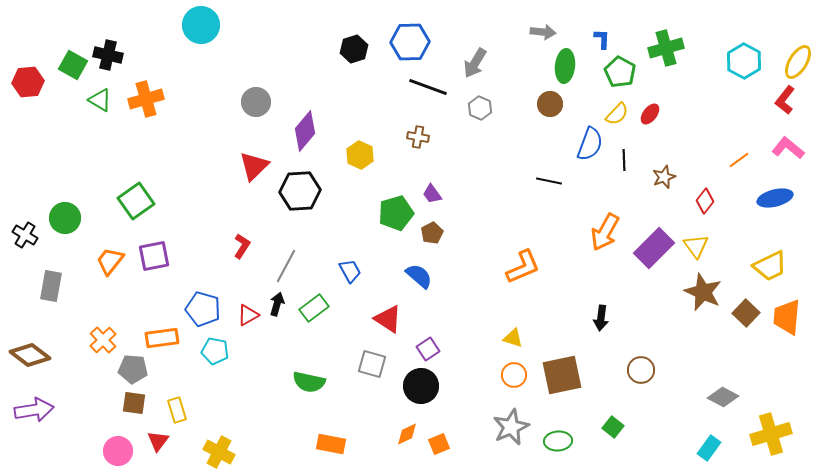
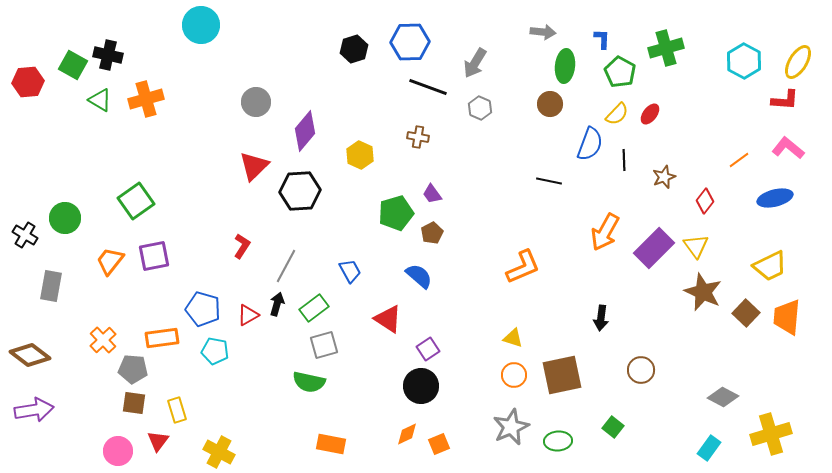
red L-shape at (785, 100): rotated 124 degrees counterclockwise
gray square at (372, 364): moved 48 px left, 19 px up; rotated 32 degrees counterclockwise
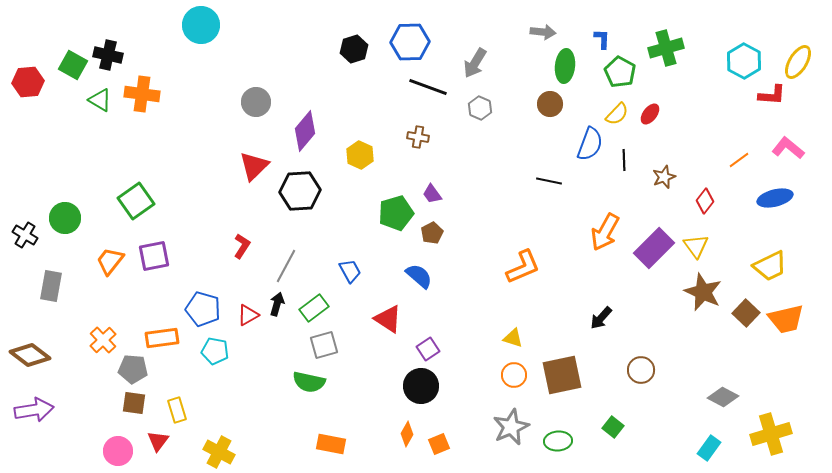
orange cross at (146, 99): moved 4 px left, 5 px up; rotated 24 degrees clockwise
red L-shape at (785, 100): moved 13 px left, 5 px up
orange trapezoid at (787, 317): moved 1 px left, 2 px down; rotated 108 degrees counterclockwise
black arrow at (601, 318): rotated 35 degrees clockwise
orange diamond at (407, 434): rotated 35 degrees counterclockwise
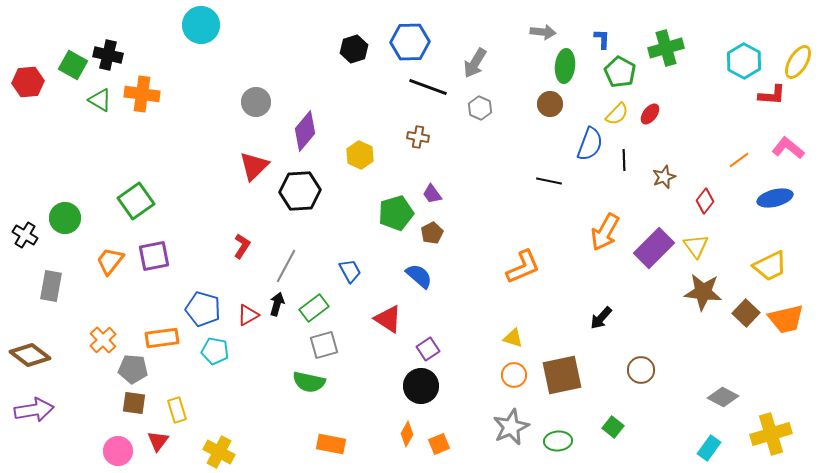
brown star at (703, 292): rotated 18 degrees counterclockwise
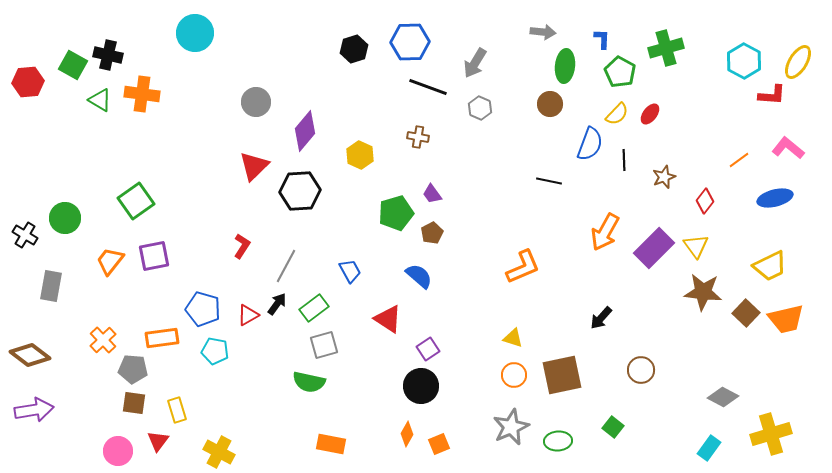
cyan circle at (201, 25): moved 6 px left, 8 px down
black arrow at (277, 304): rotated 20 degrees clockwise
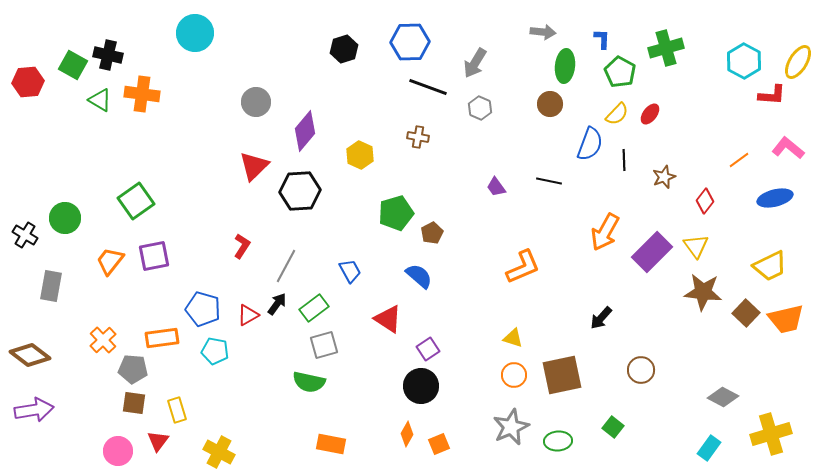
black hexagon at (354, 49): moved 10 px left
purple trapezoid at (432, 194): moved 64 px right, 7 px up
purple rectangle at (654, 248): moved 2 px left, 4 px down
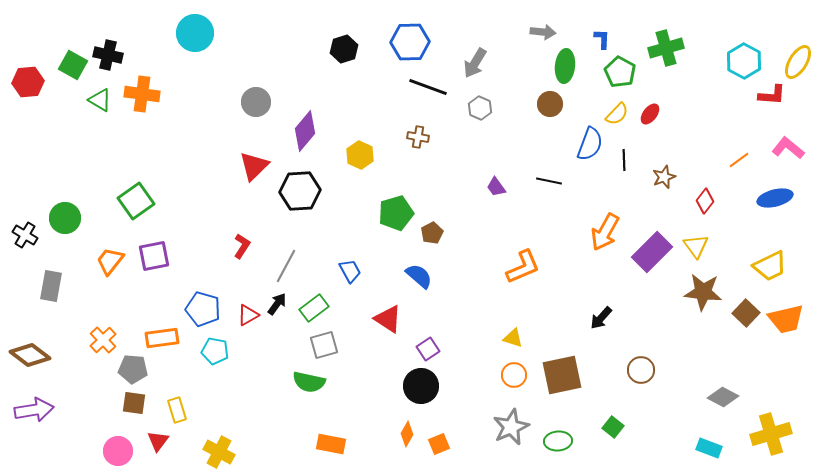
cyan rectangle at (709, 448): rotated 75 degrees clockwise
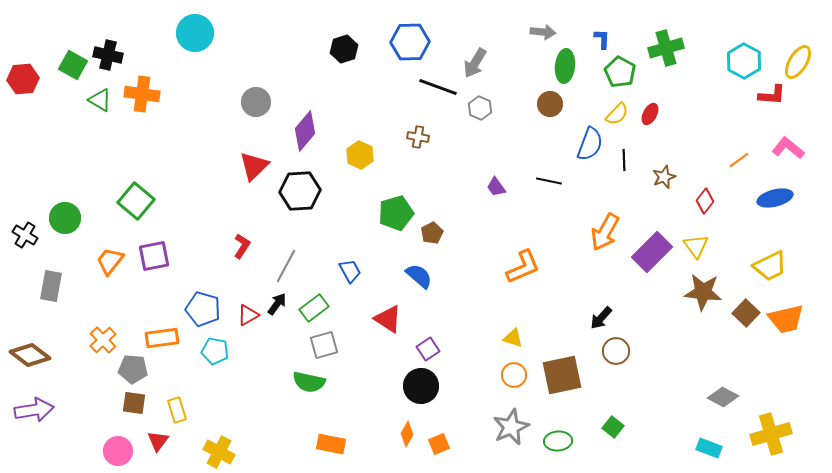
red hexagon at (28, 82): moved 5 px left, 3 px up
black line at (428, 87): moved 10 px right
red ellipse at (650, 114): rotated 10 degrees counterclockwise
green square at (136, 201): rotated 15 degrees counterclockwise
brown circle at (641, 370): moved 25 px left, 19 px up
